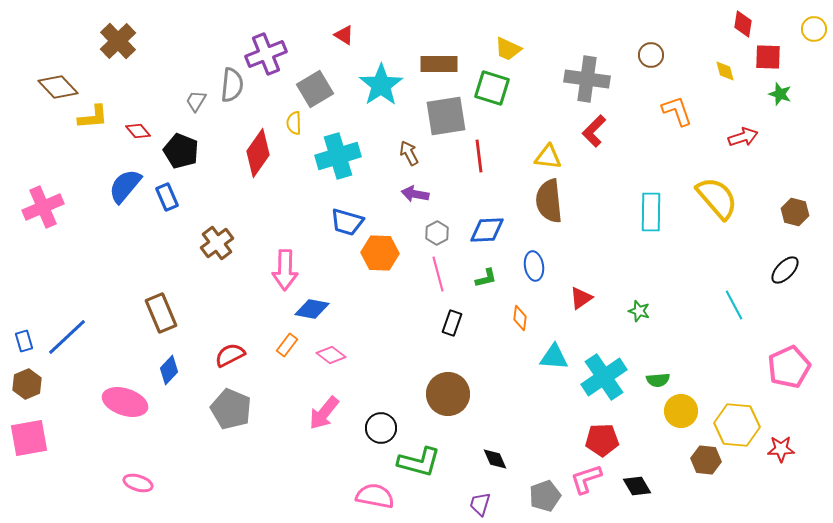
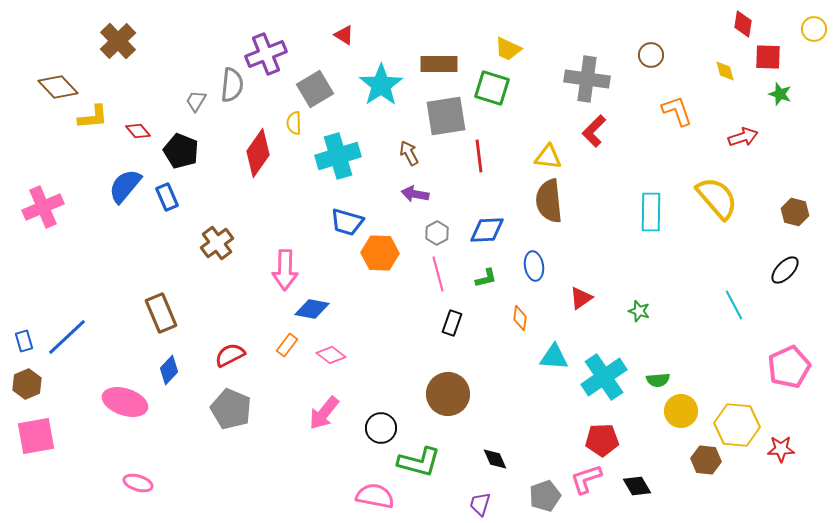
pink square at (29, 438): moved 7 px right, 2 px up
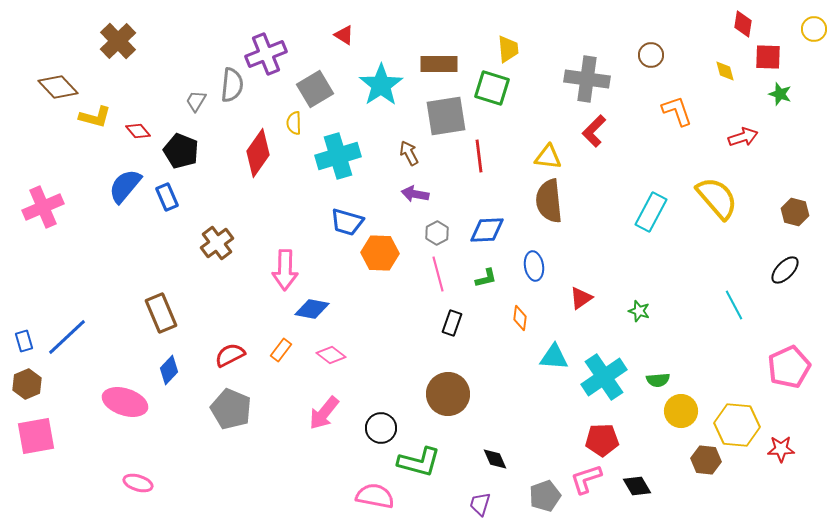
yellow trapezoid at (508, 49): rotated 120 degrees counterclockwise
yellow L-shape at (93, 117): moved 2 px right; rotated 20 degrees clockwise
cyan rectangle at (651, 212): rotated 27 degrees clockwise
orange rectangle at (287, 345): moved 6 px left, 5 px down
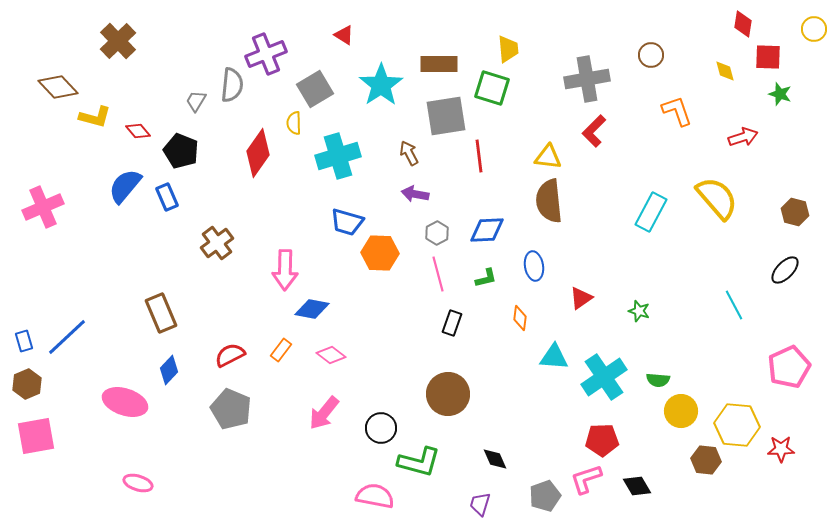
gray cross at (587, 79): rotated 18 degrees counterclockwise
green semicircle at (658, 380): rotated 10 degrees clockwise
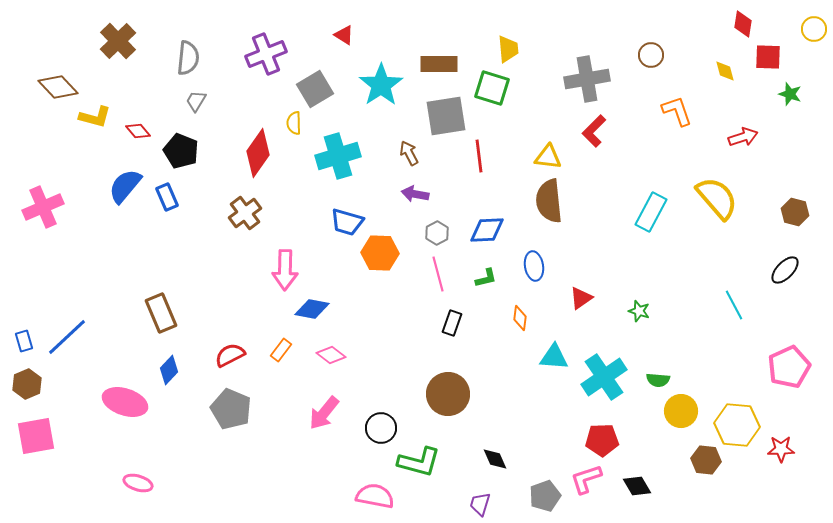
gray semicircle at (232, 85): moved 44 px left, 27 px up
green star at (780, 94): moved 10 px right
brown cross at (217, 243): moved 28 px right, 30 px up
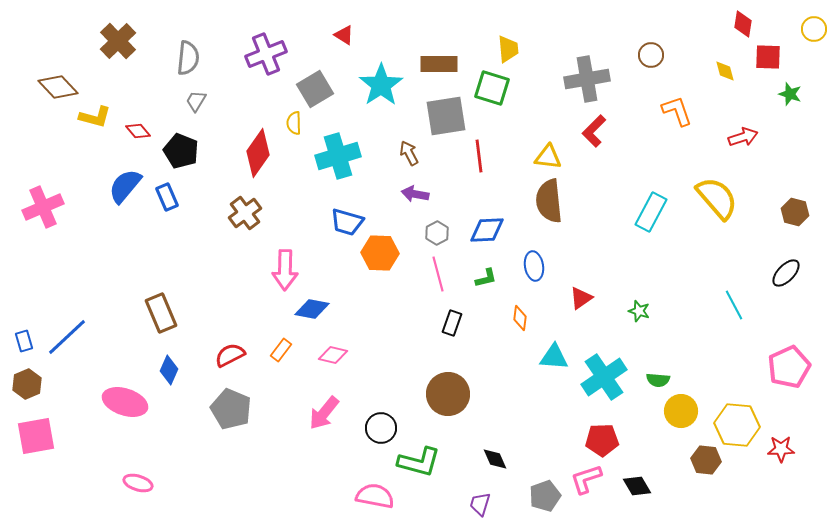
black ellipse at (785, 270): moved 1 px right, 3 px down
pink diamond at (331, 355): moved 2 px right; rotated 24 degrees counterclockwise
blue diamond at (169, 370): rotated 20 degrees counterclockwise
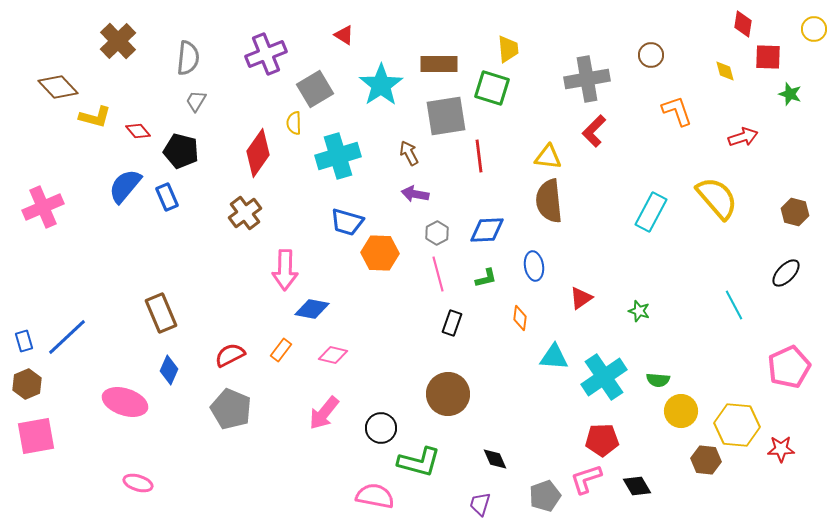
black pentagon at (181, 151): rotated 8 degrees counterclockwise
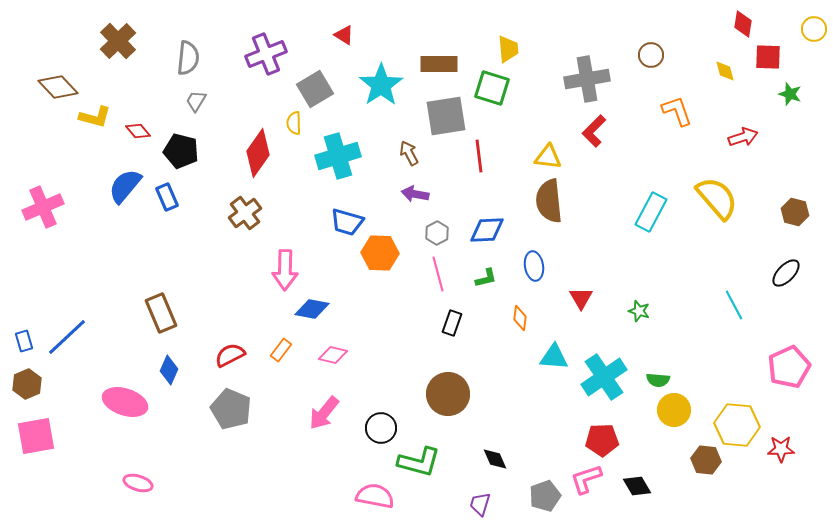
red triangle at (581, 298): rotated 25 degrees counterclockwise
yellow circle at (681, 411): moved 7 px left, 1 px up
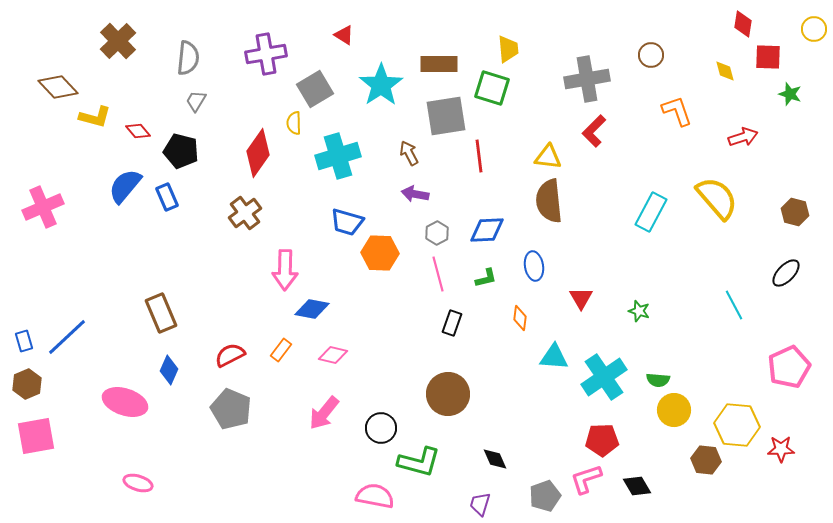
purple cross at (266, 54): rotated 12 degrees clockwise
